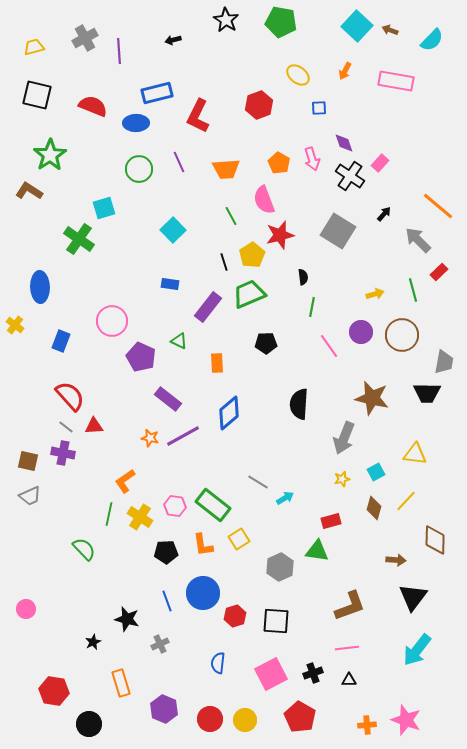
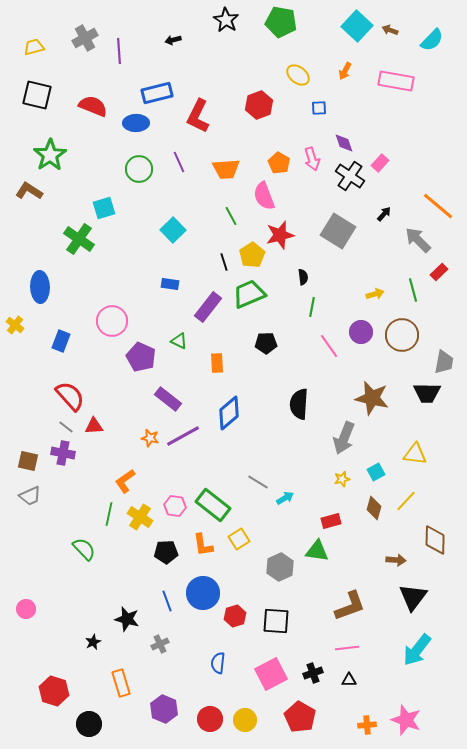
pink semicircle at (264, 200): moved 4 px up
red hexagon at (54, 691): rotated 8 degrees clockwise
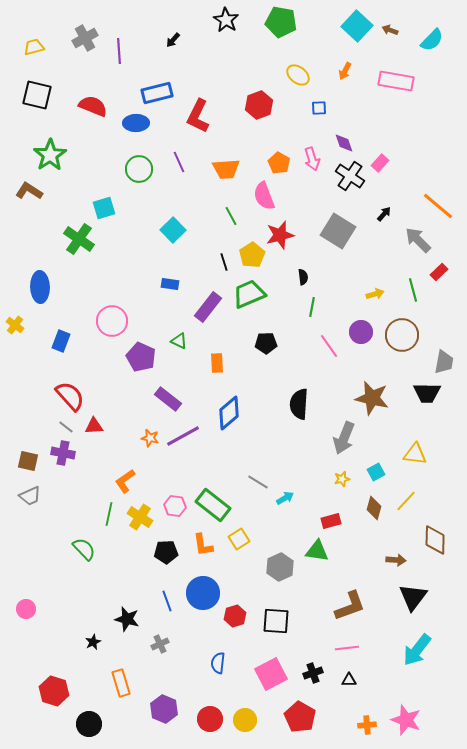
black arrow at (173, 40): rotated 35 degrees counterclockwise
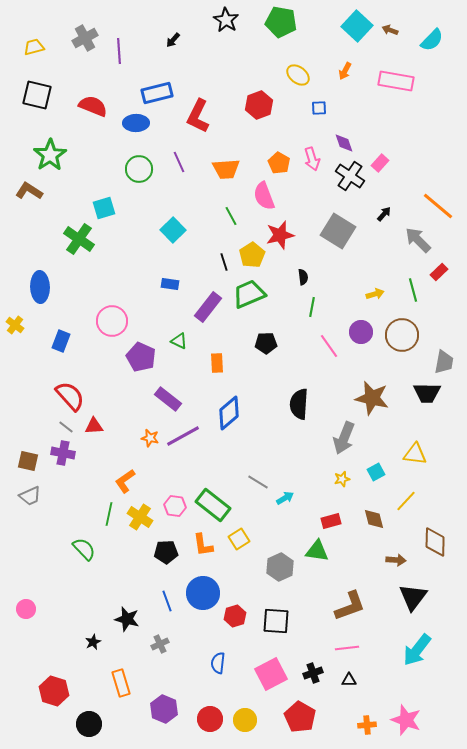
brown diamond at (374, 508): moved 11 px down; rotated 30 degrees counterclockwise
brown diamond at (435, 540): moved 2 px down
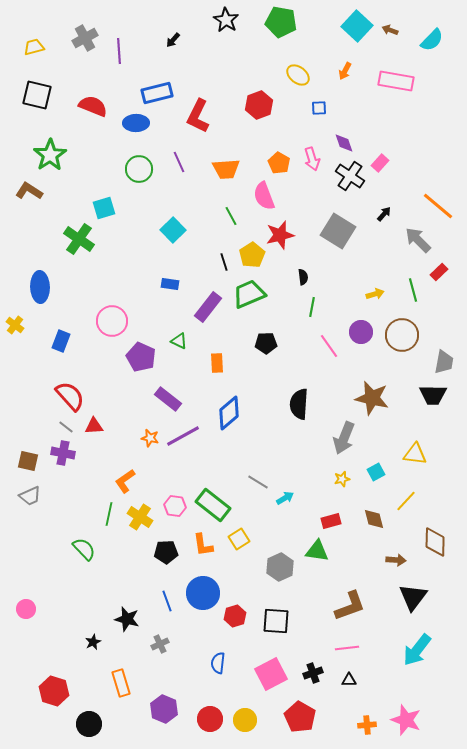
black trapezoid at (427, 393): moved 6 px right, 2 px down
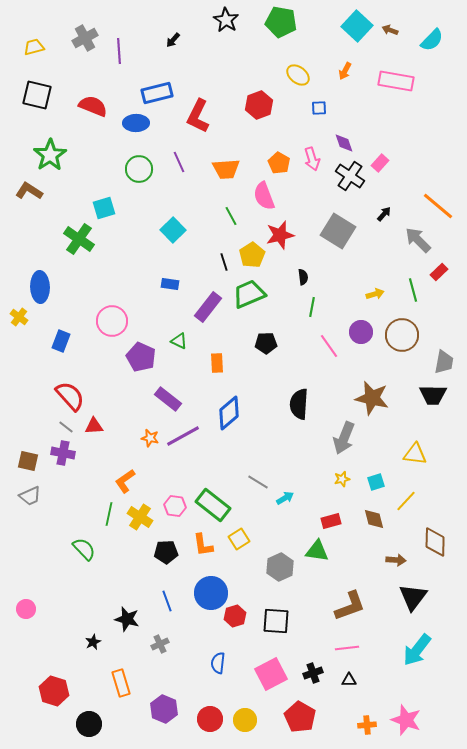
yellow cross at (15, 325): moved 4 px right, 8 px up
cyan square at (376, 472): moved 10 px down; rotated 12 degrees clockwise
blue circle at (203, 593): moved 8 px right
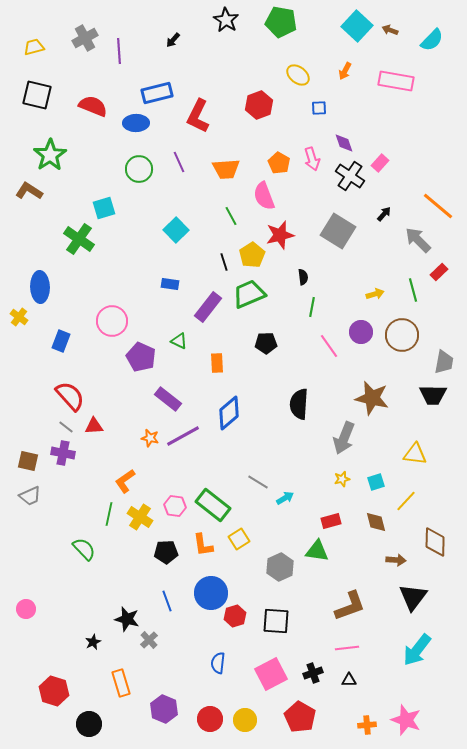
cyan square at (173, 230): moved 3 px right
brown diamond at (374, 519): moved 2 px right, 3 px down
gray cross at (160, 644): moved 11 px left, 4 px up; rotated 18 degrees counterclockwise
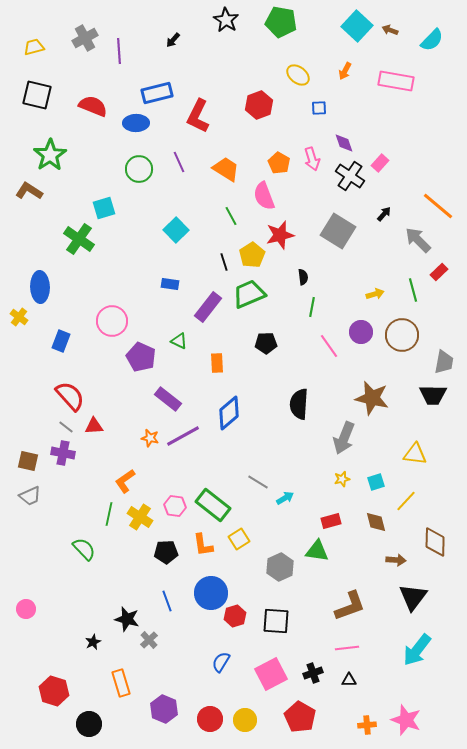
orange trapezoid at (226, 169): rotated 144 degrees counterclockwise
blue semicircle at (218, 663): moved 3 px right, 1 px up; rotated 25 degrees clockwise
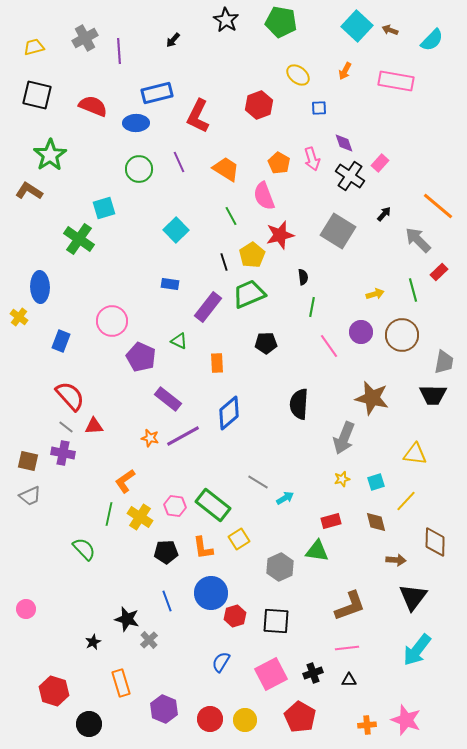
orange L-shape at (203, 545): moved 3 px down
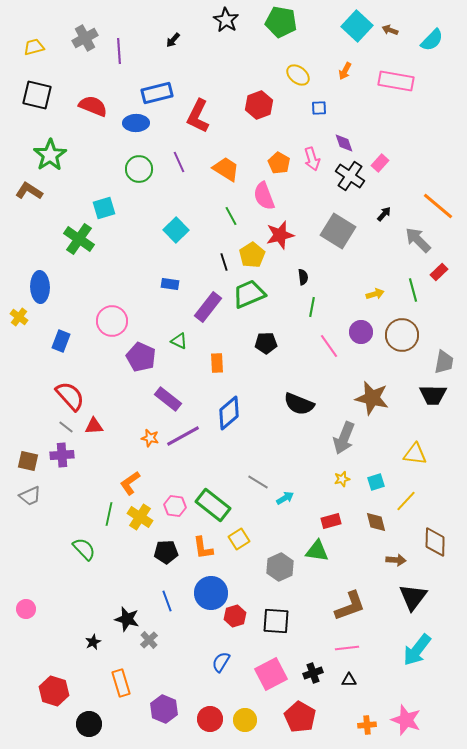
black semicircle at (299, 404): rotated 72 degrees counterclockwise
purple cross at (63, 453): moved 1 px left, 2 px down; rotated 15 degrees counterclockwise
orange L-shape at (125, 481): moved 5 px right, 2 px down
